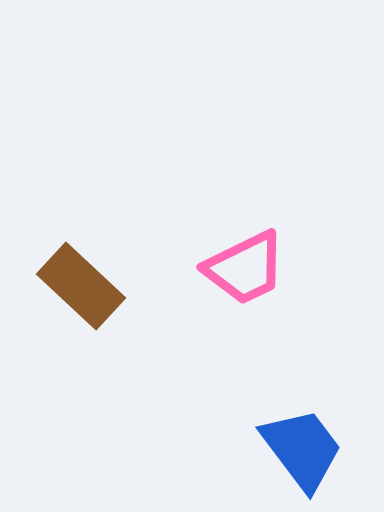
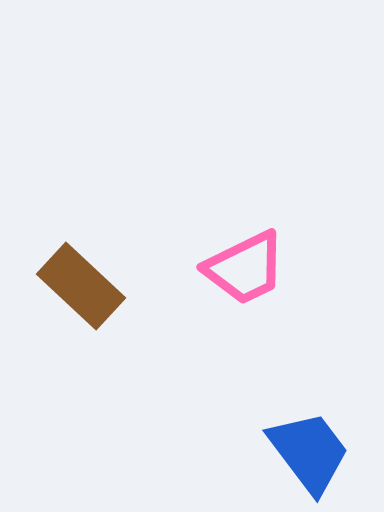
blue trapezoid: moved 7 px right, 3 px down
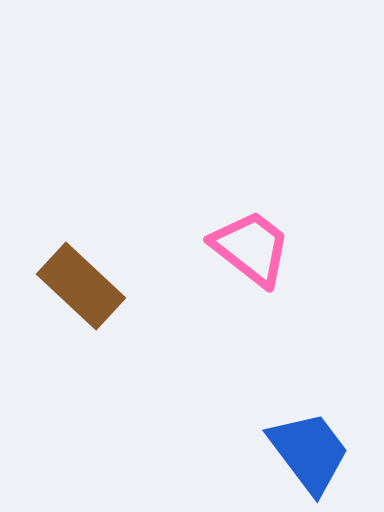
pink trapezoid: moved 6 px right, 20 px up; rotated 116 degrees counterclockwise
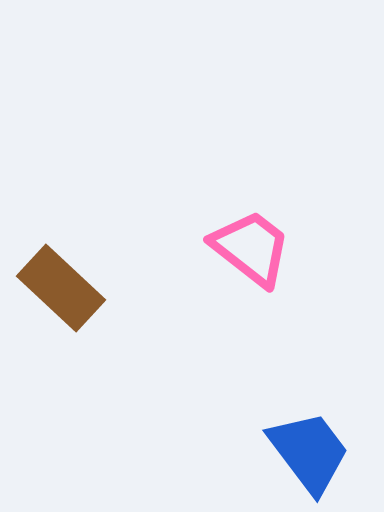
brown rectangle: moved 20 px left, 2 px down
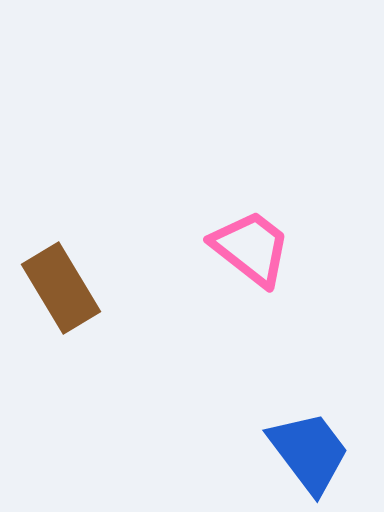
brown rectangle: rotated 16 degrees clockwise
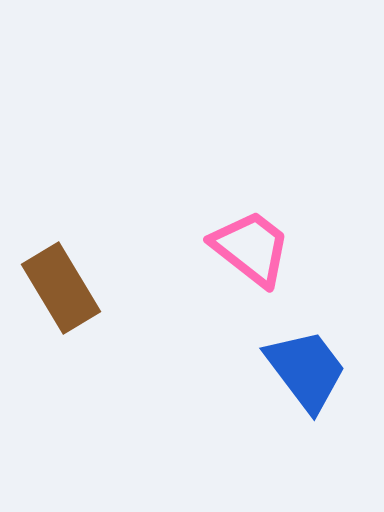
blue trapezoid: moved 3 px left, 82 px up
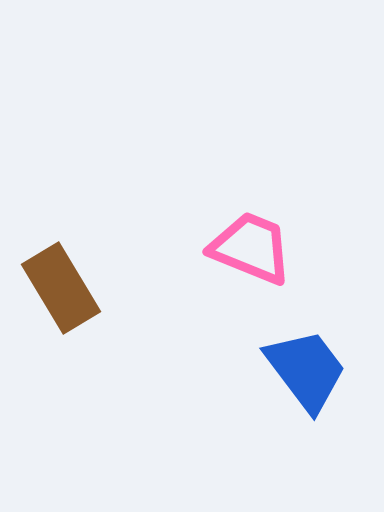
pink trapezoid: rotated 16 degrees counterclockwise
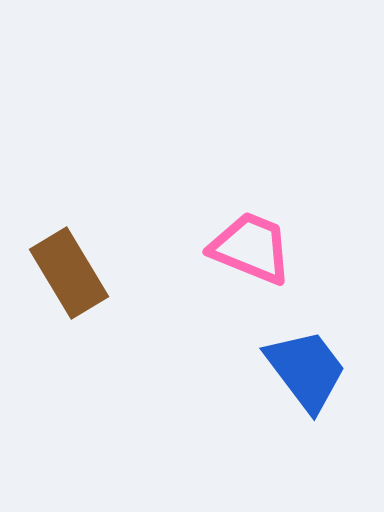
brown rectangle: moved 8 px right, 15 px up
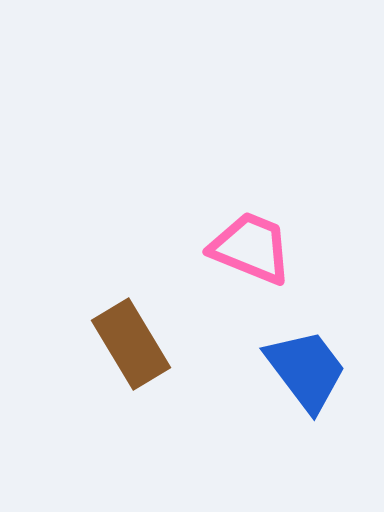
brown rectangle: moved 62 px right, 71 px down
